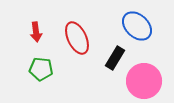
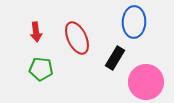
blue ellipse: moved 3 px left, 4 px up; rotated 48 degrees clockwise
pink circle: moved 2 px right, 1 px down
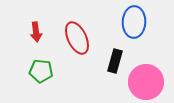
black rectangle: moved 3 px down; rotated 15 degrees counterclockwise
green pentagon: moved 2 px down
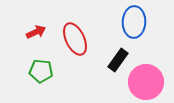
red arrow: rotated 108 degrees counterclockwise
red ellipse: moved 2 px left, 1 px down
black rectangle: moved 3 px right, 1 px up; rotated 20 degrees clockwise
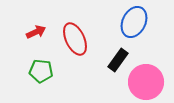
blue ellipse: rotated 24 degrees clockwise
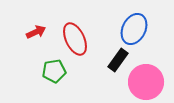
blue ellipse: moved 7 px down
green pentagon: moved 13 px right; rotated 15 degrees counterclockwise
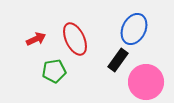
red arrow: moved 7 px down
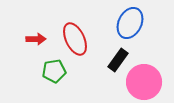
blue ellipse: moved 4 px left, 6 px up
red arrow: rotated 24 degrees clockwise
pink circle: moved 2 px left
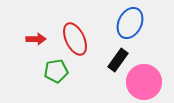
green pentagon: moved 2 px right
